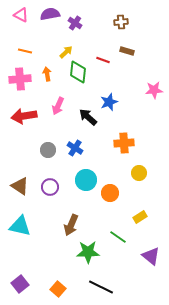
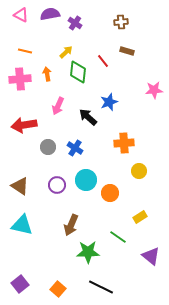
red line: moved 1 px down; rotated 32 degrees clockwise
red arrow: moved 9 px down
gray circle: moved 3 px up
yellow circle: moved 2 px up
purple circle: moved 7 px right, 2 px up
cyan triangle: moved 2 px right, 1 px up
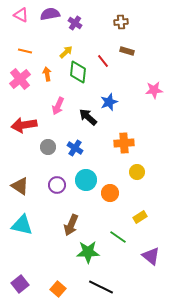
pink cross: rotated 35 degrees counterclockwise
yellow circle: moved 2 px left, 1 px down
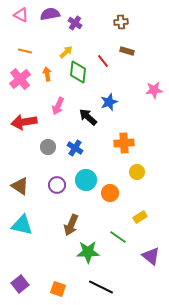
red arrow: moved 3 px up
orange square: rotated 21 degrees counterclockwise
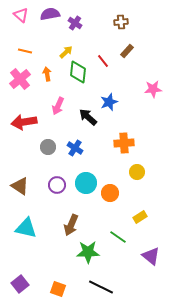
pink triangle: rotated 14 degrees clockwise
brown rectangle: rotated 64 degrees counterclockwise
pink star: moved 1 px left, 1 px up
cyan circle: moved 3 px down
cyan triangle: moved 4 px right, 3 px down
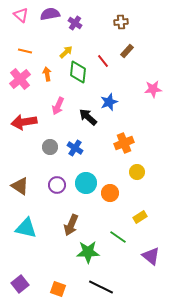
orange cross: rotated 18 degrees counterclockwise
gray circle: moved 2 px right
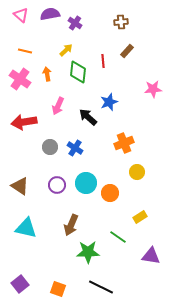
yellow arrow: moved 2 px up
red line: rotated 32 degrees clockwise
pink cross: rotated 15 degrees counterclockwise
purple triangle: rotated 30 degrees counterclockwise
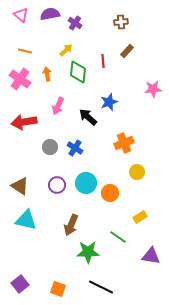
cyan triangle: moved 8 px up
